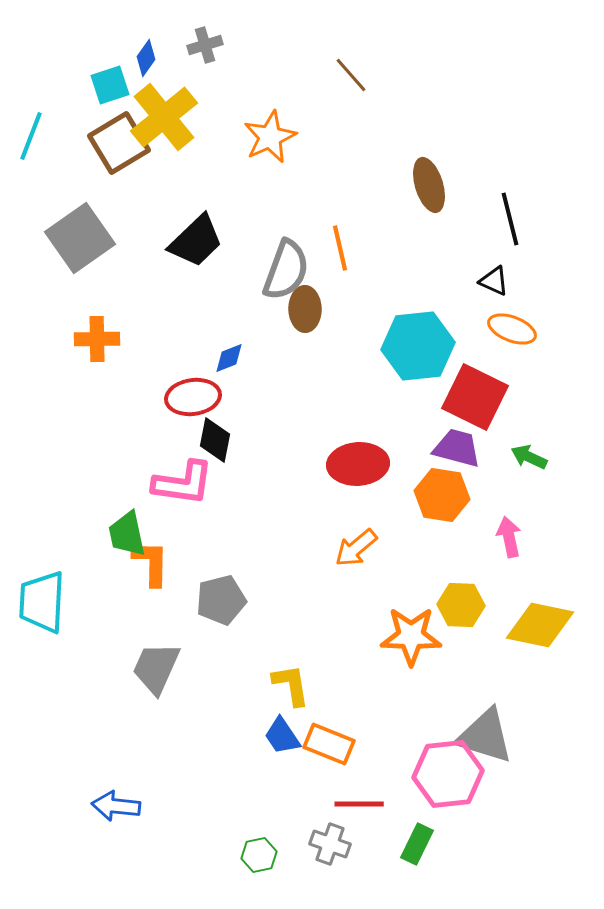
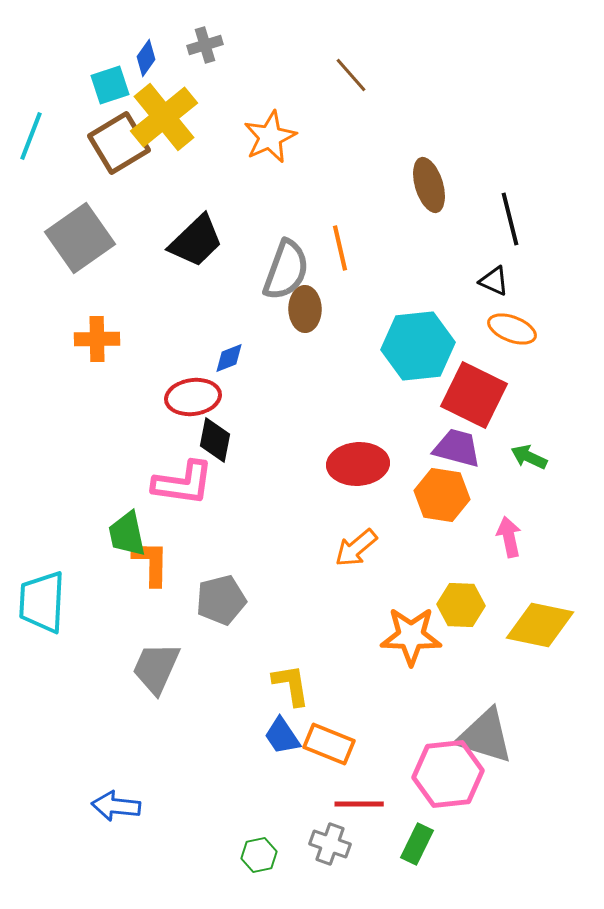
red square at (475, 397): moved 1 px left, 2 px up
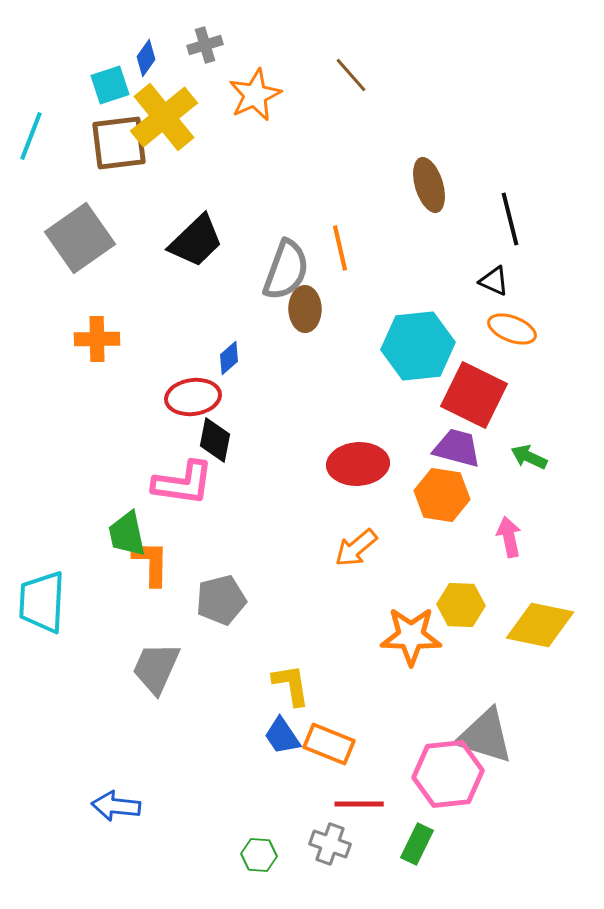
orange star at (270, 137): moved 15 px left, 42 px up
brown square at (119, 143): rotated 24 degrees clockwise
blue diamond at (229, 358): rotated 20 degrees counterclockwise
green hexagon at (259, 855): rotated 16 degrees clockwise
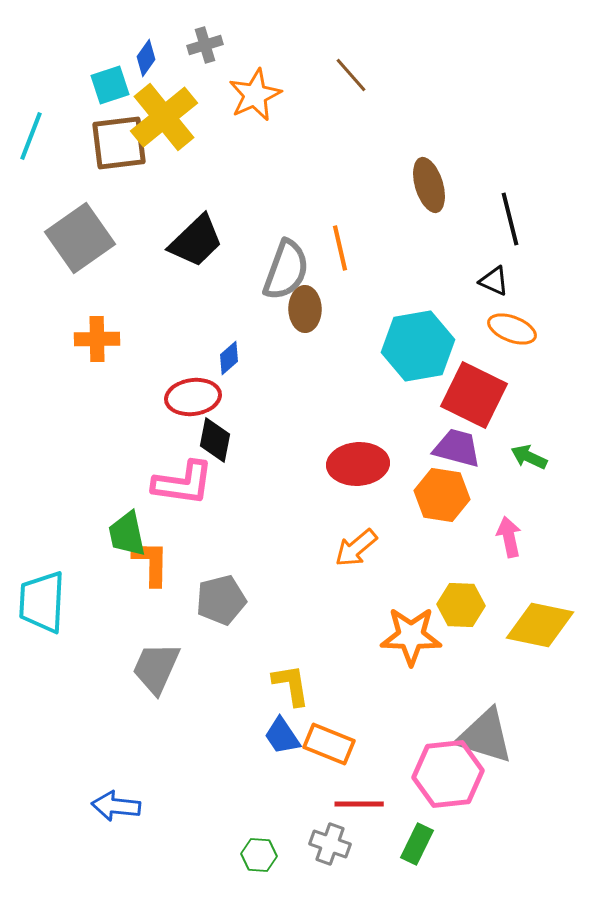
cyan hexagon at (418, 346): rotated 4 degrees counterclockwise
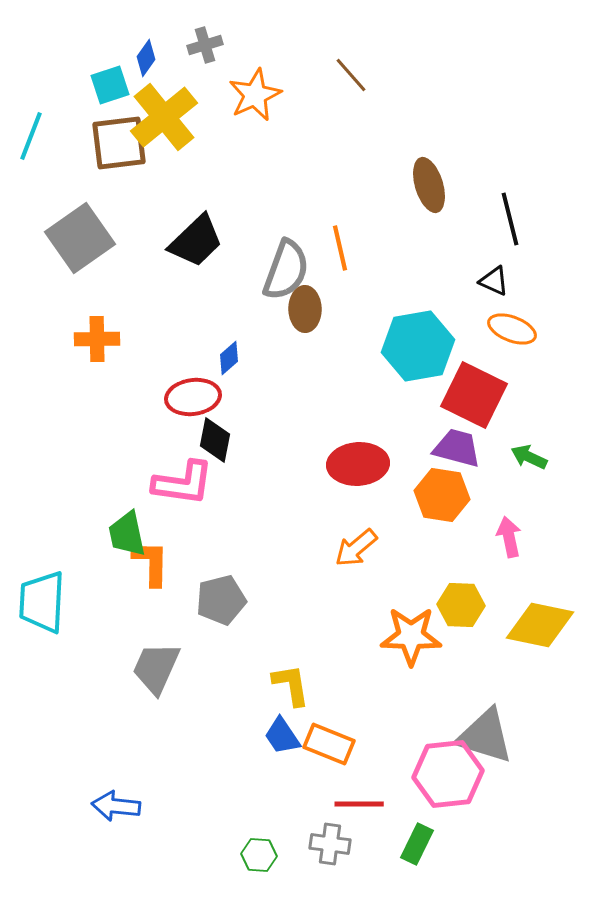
gray cross at (330, 844): rotated 12 degrees counterclockwise
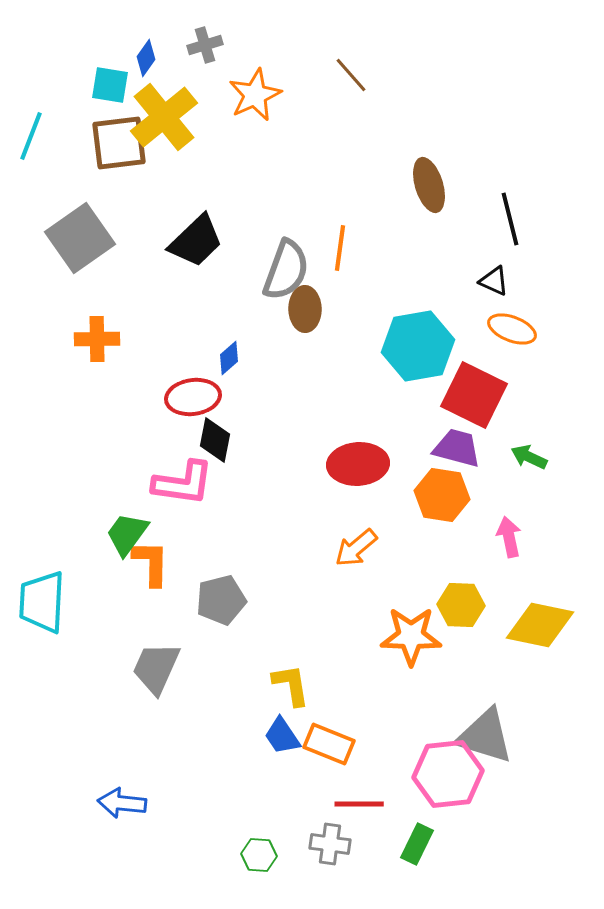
cyan square at (110, 85): rotated 27 degrees clockwise
orange line at (340, 248): rotated 21 degrees clockwise
green trapezoid at (127, 534): rotated 48 degrees clockwise
blue arrow at (116, 806): moved 6 px right, 3 px up
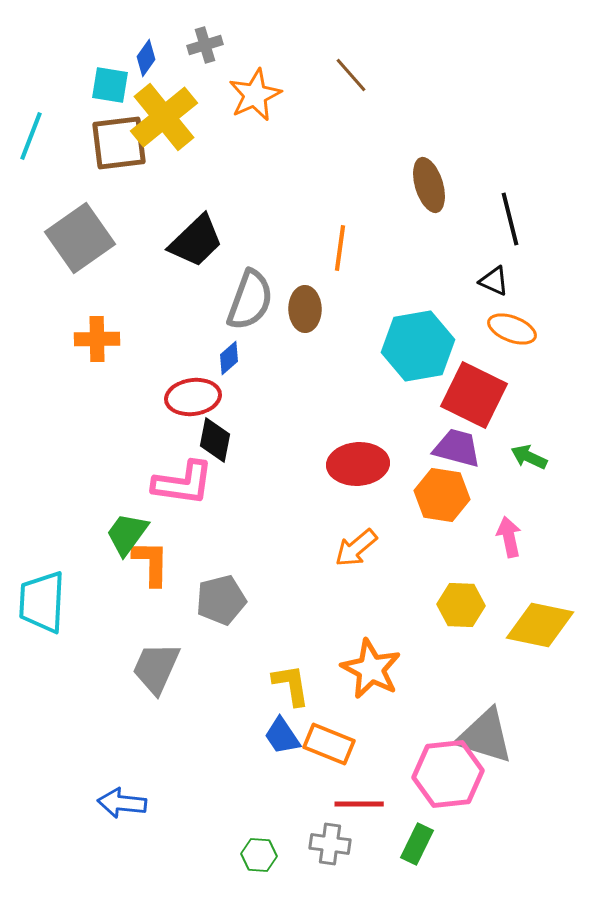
gray semicircle at (286, 270): moved 36 px left, 30 px down
orange star at (411, 636): moved 40 px left, 33 px down; rotated 26 degrees clockwise
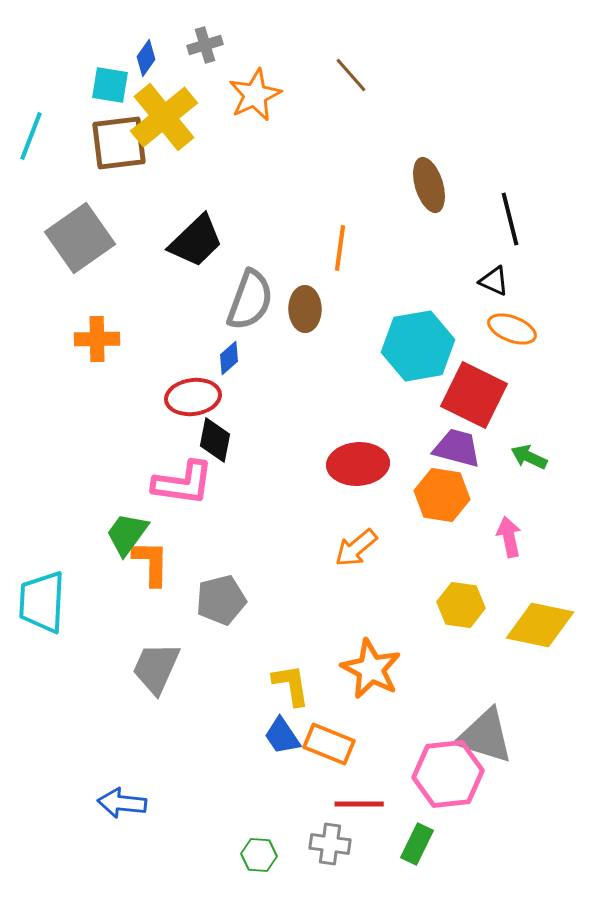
yellow hexagon at (461, 605): rotated 6 degrees clockwise
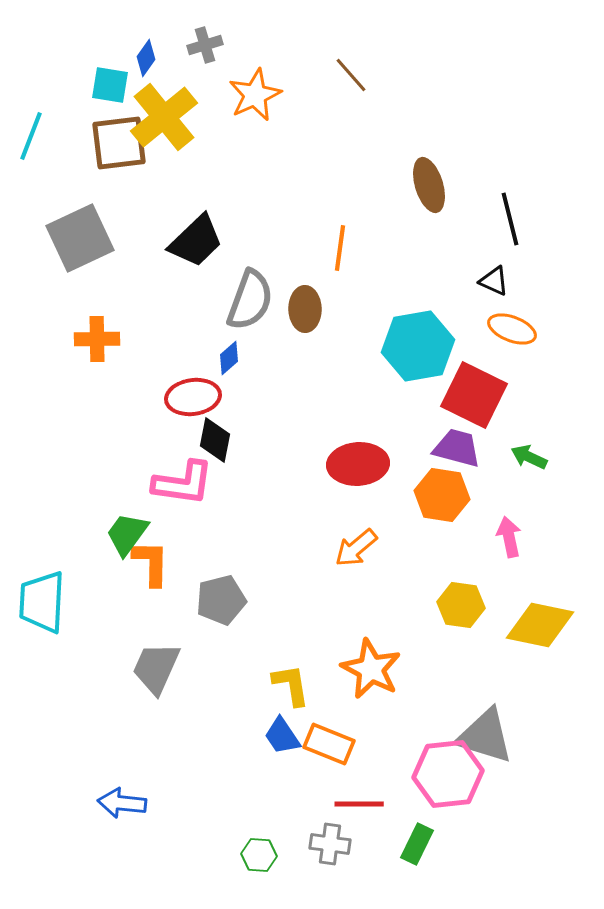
gray square at (80, 238): rotated 10 degrees clockwise
